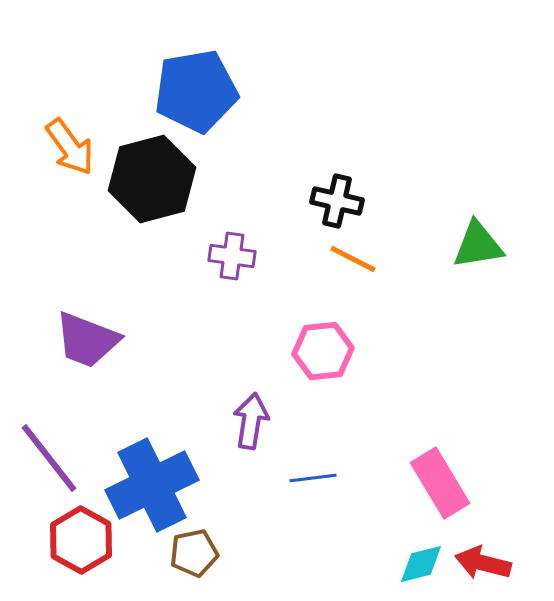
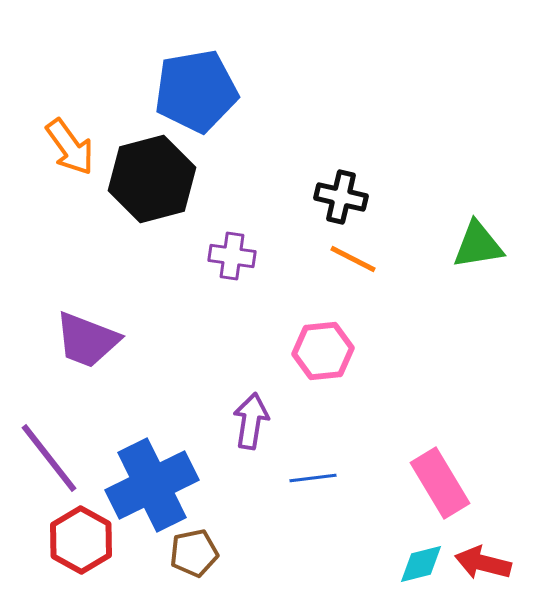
black cross: moved 4 px right, 4 px up
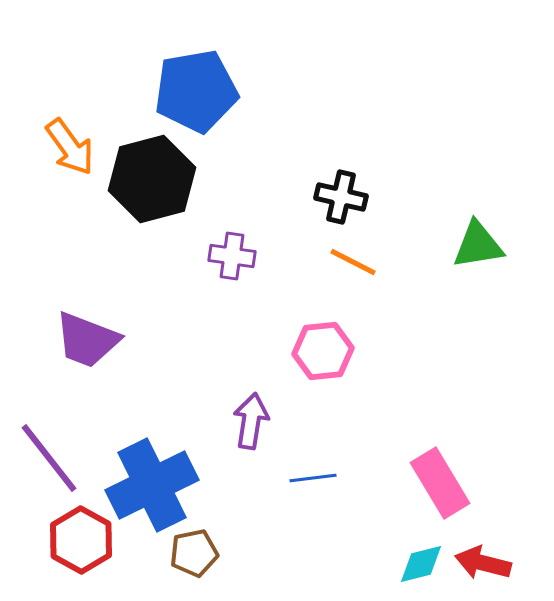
orange line: moved 3 px down
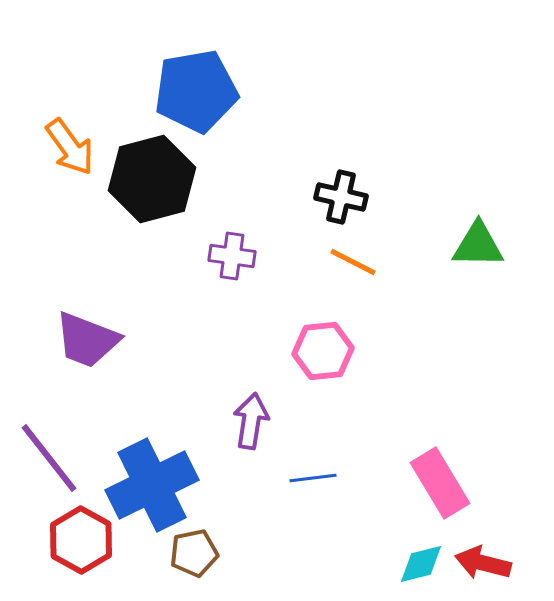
green triangle: rotated 10 degrees clockwise
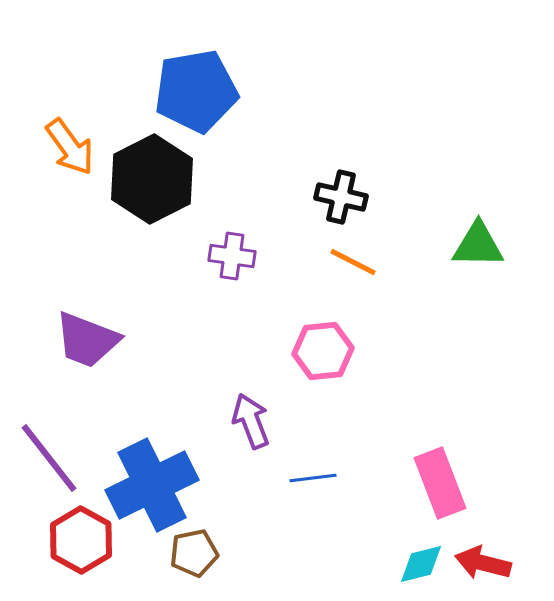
black hexagon: rotated 12 degrees counterclockwise
purple arrow: rotated 30 degrees counterclockwise
pink rectangle: rotated 10 degrees clockwise
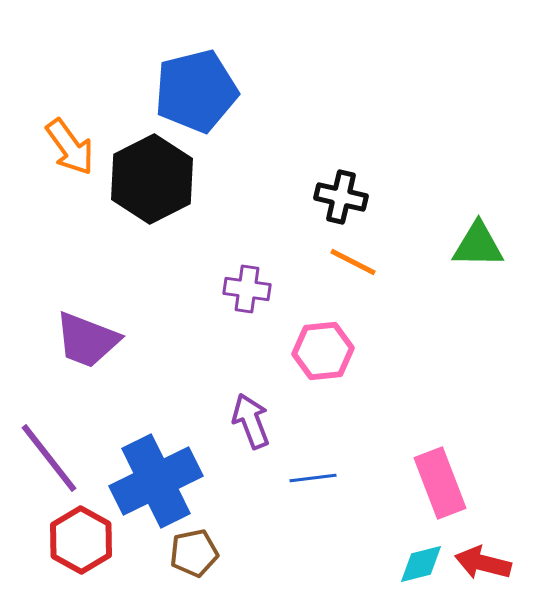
blue pentagon: rotated 4 degrees counterclockwise
purple cross: moved 15 px right, 33 px down
blue cross: moved 4 px right, 4 px up
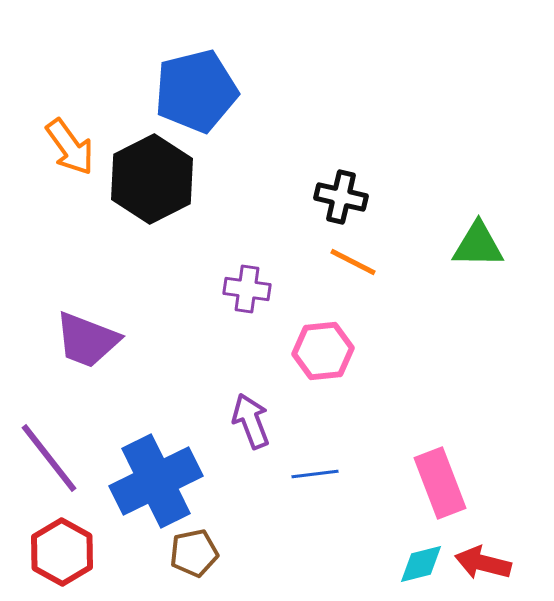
blue line: moved 2 px right, 4 px up
red hexagon: moved 19 px left, 12 px down
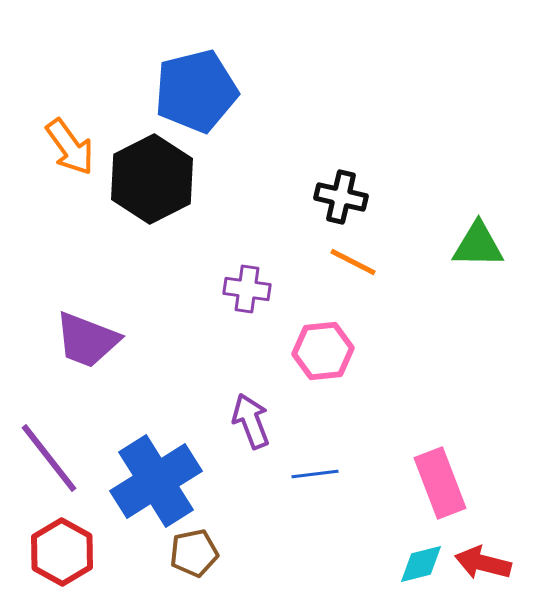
blue cross: rotated 6 degrees counterclockwise
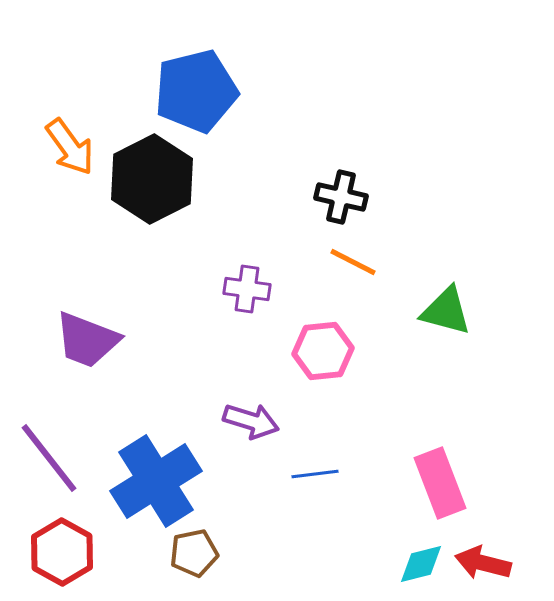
green triangle: moved 32 px left, 66 px down; rotated 14 degrees clockwise
purple arrow: rotated 128 degrees clockwise
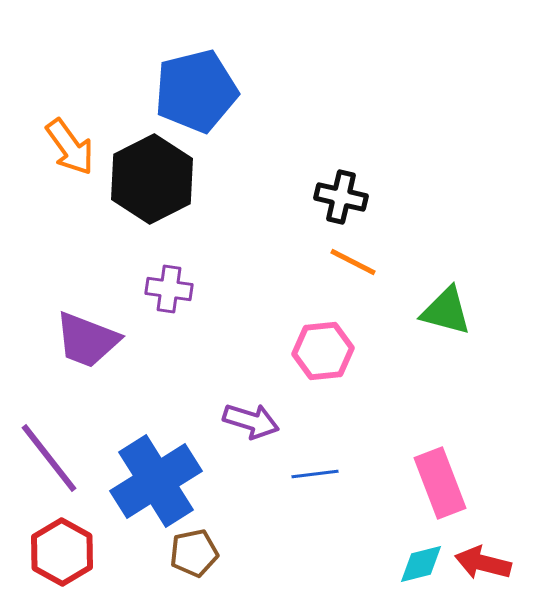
purple cross: moved 78 px left
